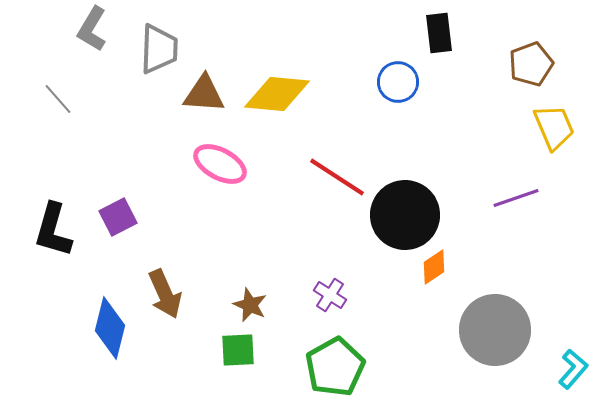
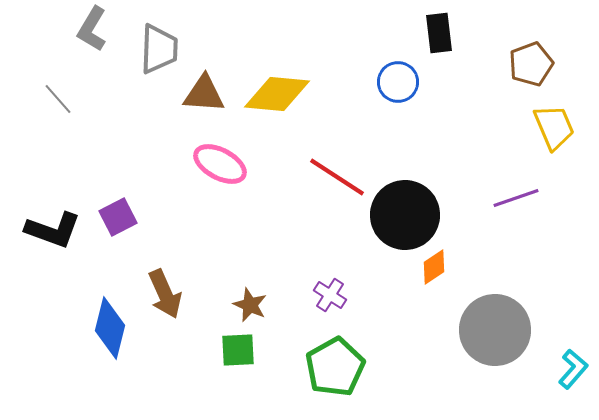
black L-shape: rotated 86 degrees counterclockwise
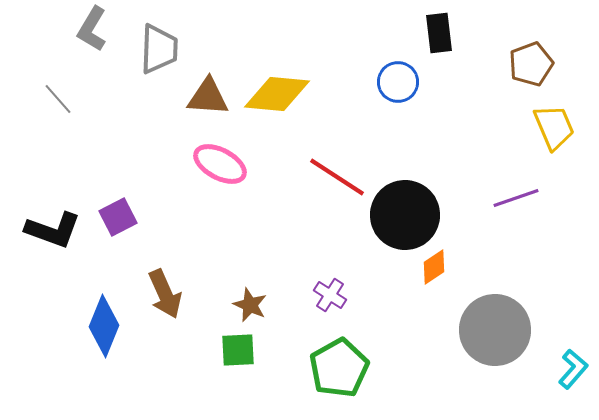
brown triangle: moved 4 px right, 3 px down
blue diamond: moved 6 px left, 2 px up; rotated 8 degrees clockwise
green pentagon: moved 4 px right, 1 px down
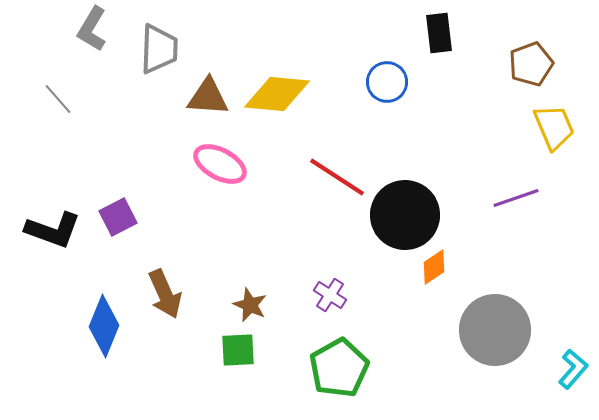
blue circle: moved 11 px left
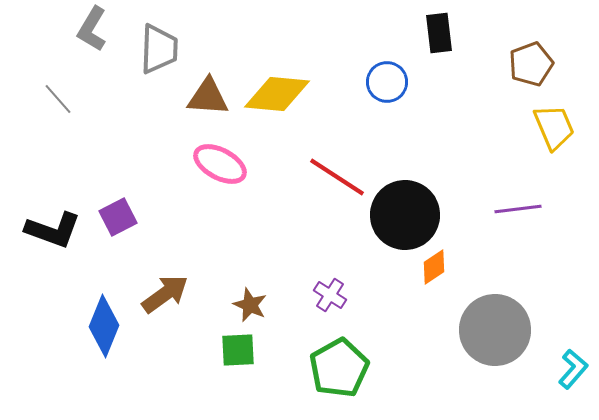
purple line: moved 2 px right, 11 px down; rotated 12 degrees clockwise
brown arrow: rotated 102 degrees counterclockwise
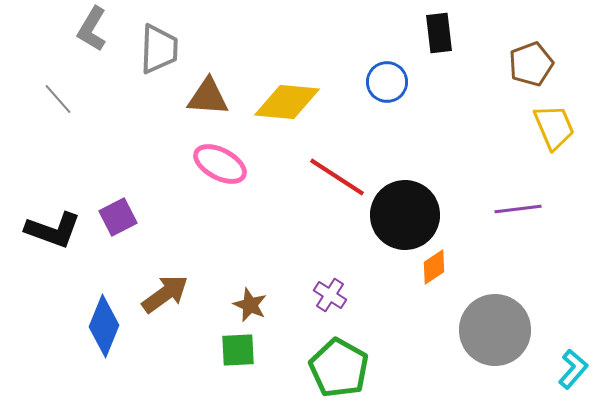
yellow diamond: moved 10 px right, 8 px down
green pentagon: rotated 14 degrees counterclockwise
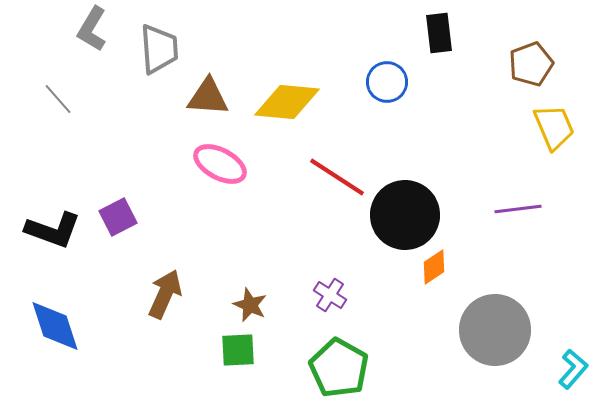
gray trapezoid: rotated 6 degrees counterclockwise
brown arrow: rotated 30 degrees counterclockwise
blue diamond: moved 49 px left; rotated 40 degrees counterclockwise
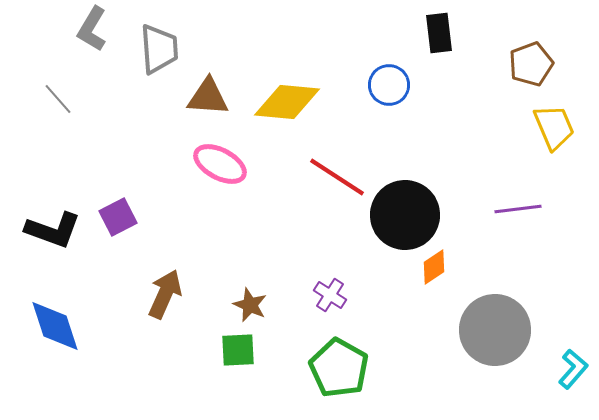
blue circle: moved 2 px right, 3 px down
